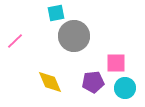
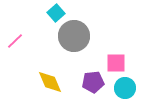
cyan square: rotated 30 degrees counterclockwise
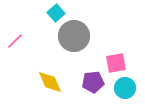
pink square: rotated 10 degrees counterclockwise
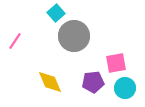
pink line: rotated 12 degrees counterclockwise
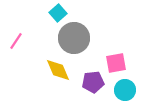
cyan square: moved 2 px right
gray circle: moved 2 px down
pink line: moved 1 px right
yellow diamond: moved 8 px right, 12 px up
cyan circle: moved 2 px down
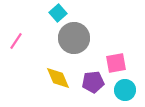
yellow diamond: moved 8 px down
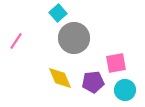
yellow diamond: moved 2 px right
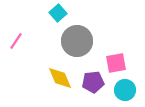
gray circle: moved 3 px right, 3 px down
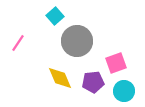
cyan square: moved 3 px left, 3 px down
pink line: moved 2 px right, 2 px down
pink square: rotated 10 degrees counterclockwise
cyan circle: moved 1 px left, 1 px down
